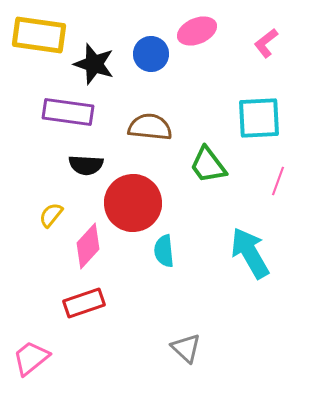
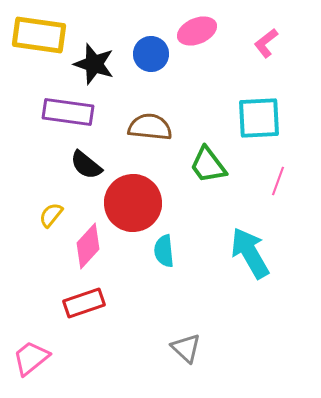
black semicircle: rotated 36 degrees clockwise
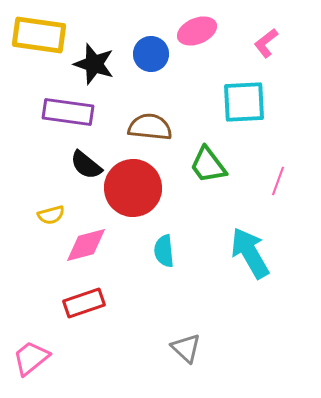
cyan square: moved 15 px left, 16 px up
red circle: moved 15 px up
yellow semicircle: rotated 144 degrees counterclockwise
pink diamond: moved 2 px left, 1 px up; rotated 33 degrees clockwise
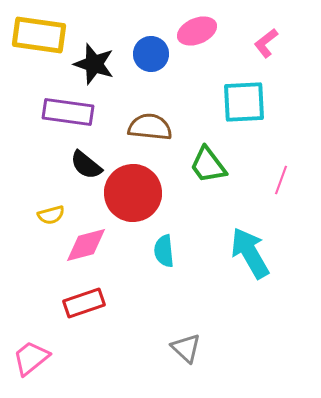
pink line: moved 3 px right, 1 px up
red circle: moved 5 px down
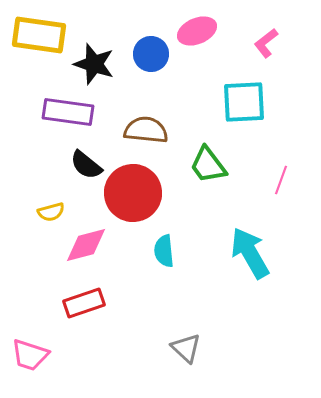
brown semicircle: moved 4 px left, 3 px down
yellow semicircle: moved 3 px up
pink trapezoid: moved 1 px left, 3 px up; rotated 123 degrees counterclockwise
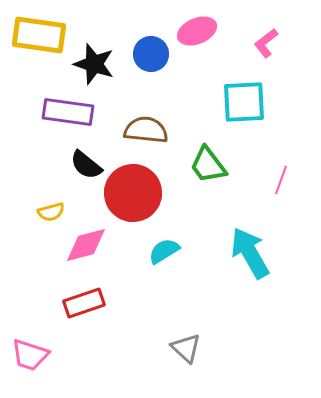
cyan semicircle: rotated 64 degrees clockwise
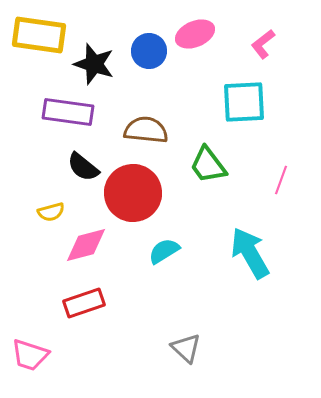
pink ellipse: moved 2 px left, 3 px down
pink L-shape: moved 3 px left, 1 px down
blue circle: moved 2 px left, 3 px up
black semicircle: moved 3 px left, 2 px down
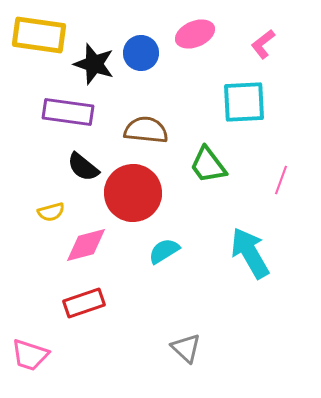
blue circle: moved 8 px left, 2 px down
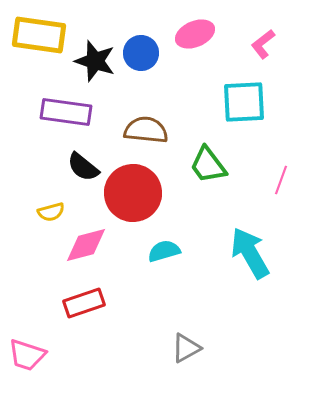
black star: moved 1 px right, 3 px up
purple rectangle: moved 2 px left
cyan semicircle: rotated 16 degrees clockwise
gray triangle: rotated 48 degrees clockwise
pink trapezoid: moved 3 px left
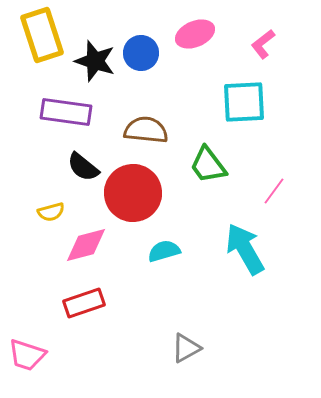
yellow rectangle: moved 3 px right; rotated 64 degrees clockwise
pink line: moved 7 px left, 11 px down; rotated 16 degrees clockwise
cyan arrow: moved 5 px left, 4 px up
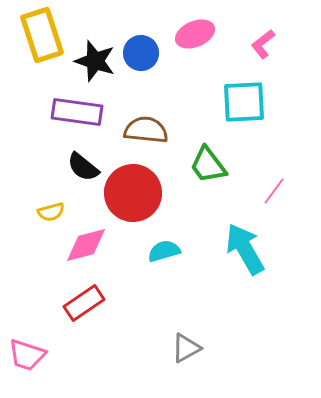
purple rectangle: moved 11 px right
red rectangle: rotated 15 degrees counterclockwise
